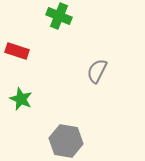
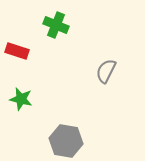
green cross: moved 3 px left, 9 px down
gray semicircle: moved 9 px right
green star: rotated 10 degrees counterclockwise
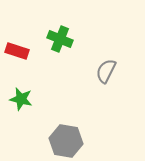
green cross: moved 4 px right, 14 px down
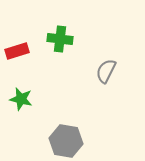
green cross: rotated 15 degrees counterclockwise
red rectangle: rotated 35 degrees counterclockwise
